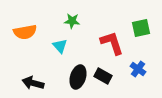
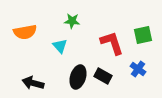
green square: moved 2 px right, 7 px down
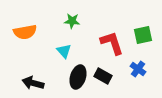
cyan triangle: moved 4 px right, 5 px down
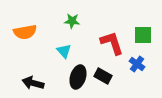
green square: rotated 12 degrees clockwise
blue cross: moved 1 px left, 5 px up
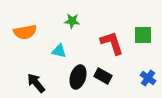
cyan triangle: moved 5 px left; rotated 35 degrees counterclockwise
blue cross: moved 11 px right, 14 px down
black arrow: moved 3 px right; rotated 35 degrees clockwise
